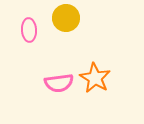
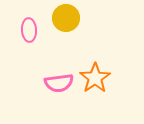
orange star: rotated 8 degrees clockwise
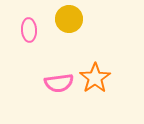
yellow circle: moved 3 px right, 1 px down
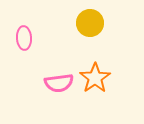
yellow circle: moved 21 px right, 4 px down
pink ellipse: moved 5 px left, 8 px down
